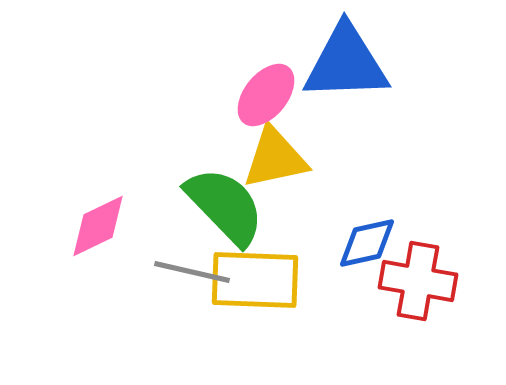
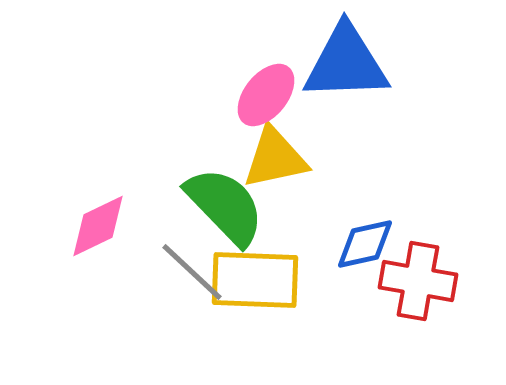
blue diamond: moved 2 px left, 1 px down
gray line: rotated 30 degrees clockwise
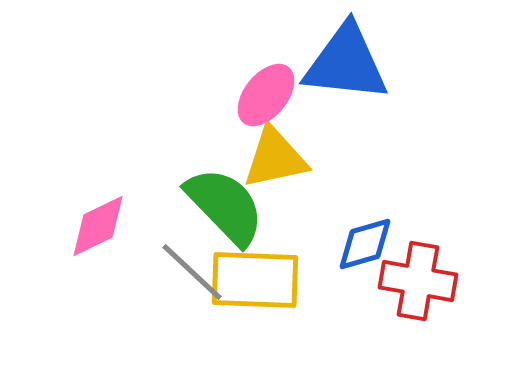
blue triangle: rotated 8 degrees clockwise
blue diamond: rotated 4 degrees counterclockwise
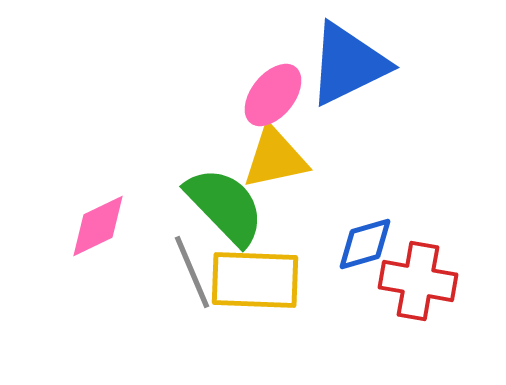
blue triangle: moved 2 px right, 1 px down; rotated 32 degrees counterclockwise
pink ellipse: moved 7 px right
gray line: rotated 24 degrees clockwise
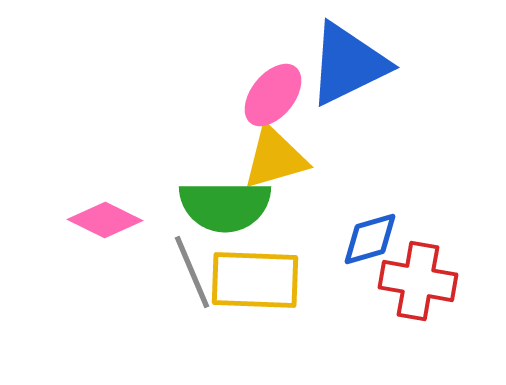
yellow triangle: rotated 4 degrees counterclockwise
green semicircle: rotated 134 degrees clockwise
pink diamond: moved 7 px right, 6 px up; rotated 52 degrees clockwise
blue diamond: moved 5 px right, 5 px up
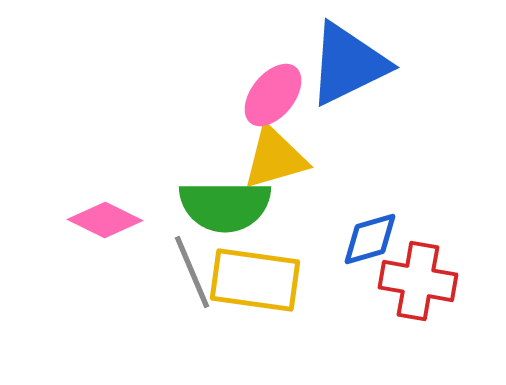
yellow rectangle: rotated 6 degrees clockwise
